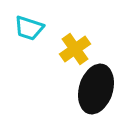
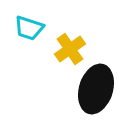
yellow cross: moved 5 px left
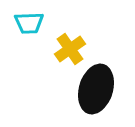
cyan trapezoid: moved 5 px up; rotated 20 degrees counterclockwise
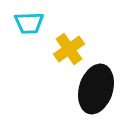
yellow cross: moved 1 px left
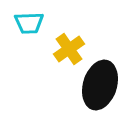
black ellipse: moved 4 px right, 4 px up
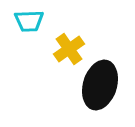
cyan trapezoid: moved 2 px up
